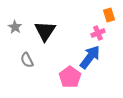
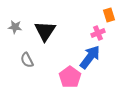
gray star: rotated 24 degrees counterclockwise
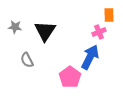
orange rectangle: rotated 16 degrees clockwise
pink cross: moved 1 px right, 1 px up
blue arrow: rotated 10 degrees counterclockwise
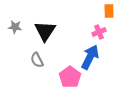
orange rectangle: moved 4 px up
gray semicircle: moved 10 px right
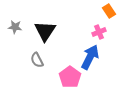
orange rectangle: rotated 32 degrees counterclockwise
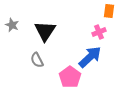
orange rectangle: rotated 40 degrees clockwise
gray star: moved 3 px left, 2 px up; rotated 16 degrees clockwise
blue arrow: rotated 20 degrees clockwise
